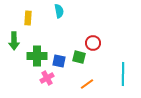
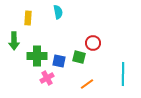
cyan semicircle: moved 1 px left, 1 px down
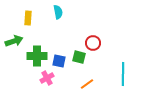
green arrow: rotated 108 degrees counterclockwise
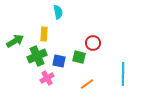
yellow rectangle: moved 16 px right, 16 px down
green arrow: moved 1 px right; rotated 12 degrees counterclockwise
green cross: rotated 24 degrees counterclockwise
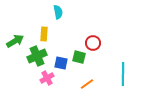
blue square: moved 2 px right, 2 px down
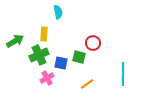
green cross: moved 2 px right, 1 px up
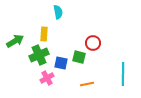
orange line: rotated 24 degrees clockwise
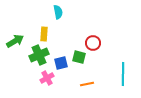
blue square: rotated 24 degrees counterclockwise
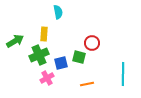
red circle: moved 1 px left
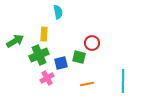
cyan line: moved 7 px down
